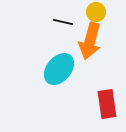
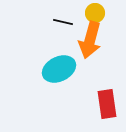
yellow circle: moved 1 px left, 1 px down
orange arrow: moved 1 px up
cyan ellipse: rotated 24 degrees clockwise
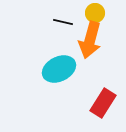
red rectangle: moved 4 px left, 1 px up; rotated 40 degrees clockwise
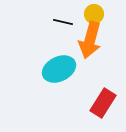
yellow circle: moved 1 px left, 1 px down
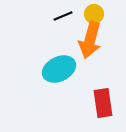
black line: moved 6 px up; rotated 36 degrees counterclockwise
red rectangle: rotated 40 degrees counterclockwise
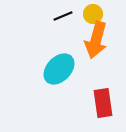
yellow circle: moved 1 px left
orange arrow: moved 6 px right
cyan ellipse: rotated 20 degrees counterclockwise
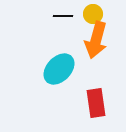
black line: rotated 24 degrees clockwise
red rectangle: moved 7 px left
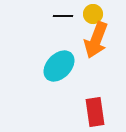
orange arrow: rotated 6 degrees clockwise
cyan ellipse: moved 3 px up
red rectangle: moved 1 px left, 9 px down
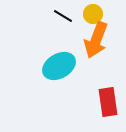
black line: rotated 30 degrees clockwise
cyan ellipse: rotated 16 degrees clockwise
red rectangle: moved 13 px right, 10 px up
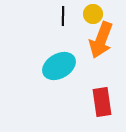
black line: rotated 60 degrees clockwise
orange arrow: moved 5 px right
red rectangle: moved 6 px left
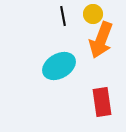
black line: rotated 12 degrees counterclockwise
